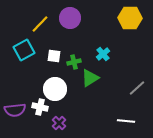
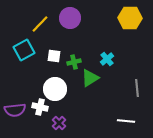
cyan cross: moved 4 px right, 5 px down
gray line: rotated 54 degrees counterclockwise
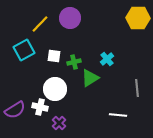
yellow hexagon: moved 8 px right
purple semicircle: rotated 25 degrees counterclockwise
white line: moved 8 px left, 6 px up
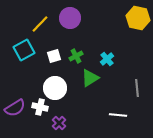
yellow hexagon: rotated 10 degrees clockwise
white square: rotated 24 degrees counterclockwise
green cross: moved 2 px right, 6 px up; rotated 16 degrees counterclockwise
white circle: moved 1 px up
purple semicircle: moved 2 px up
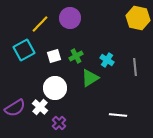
cyan cross: moved 1 px down; rotated 16 degrees counterclockwise
gray line: moved 2 px left, 21 px up
white cross: rotated 28 degrees clockwise
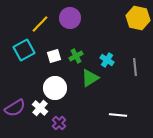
white cross: moved 1 px down
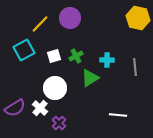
cyan cross: rotated 32 degrees counterclockwise
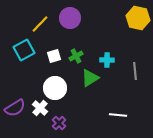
gray line: moved 4 px down
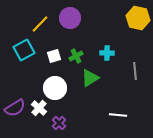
cyan cross: moved 7 px up
white cross: moved 1 px left
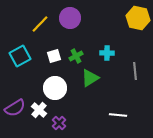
cyan square: moved 4 px left, 6 px down
white cross: moved 2 px down
